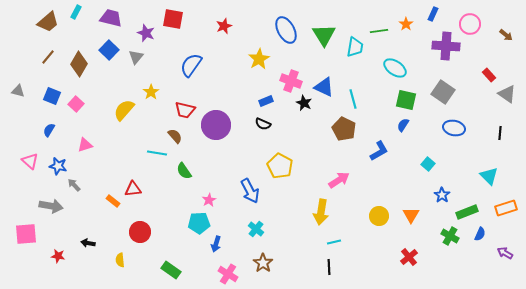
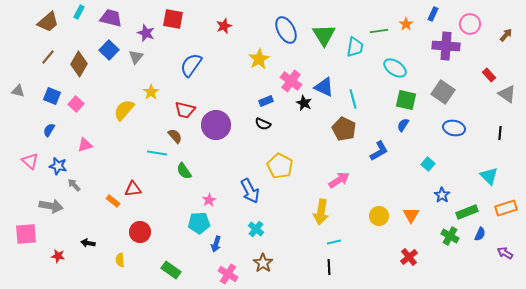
cyan rectangle at (76, 12): moved 3 px right
brown arrow at (506, 35): rotated 88 degrees counterclockwise
pink cross at (291, 81): rotated 15 degrees clockwise
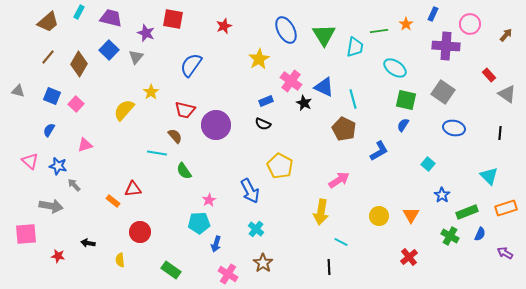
cyan line at (334, 242): moved 7 px right; rotated 40 degrees clockwise
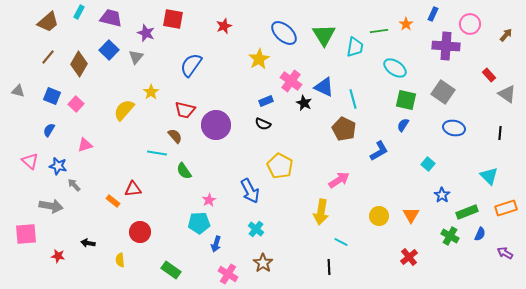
blue ellipse at (286, 30): moved 2 px left, 3 px down; rotated 20 degrees counterclockwise
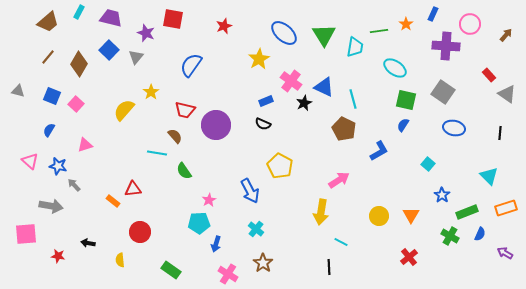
black star at (304, 103): rotated 21 degrees clockwise
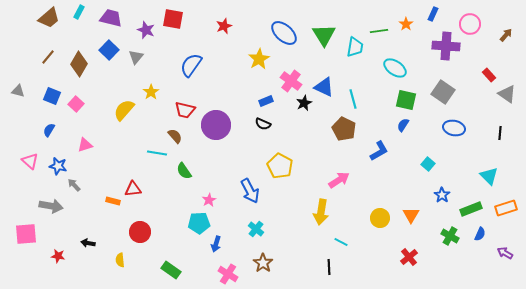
brown trapezoid at (48, 22): moved 1 px right, 4 px up
purple star at (146, 33): moved 3 px up
orange rectangle at (113, 201): rotated 24 degrees counterclockwise
green rectangle at (467, 212): moved 4 px right, 3 px up
yellow circle at (379, 216): moved 1 px right, 2 px down
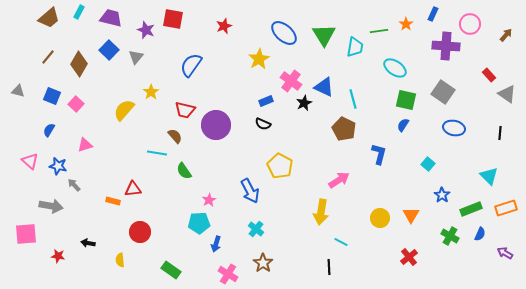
blue L-shape at (379, 151): moved 3 px down; rotated 45 degrees counterclockwise
